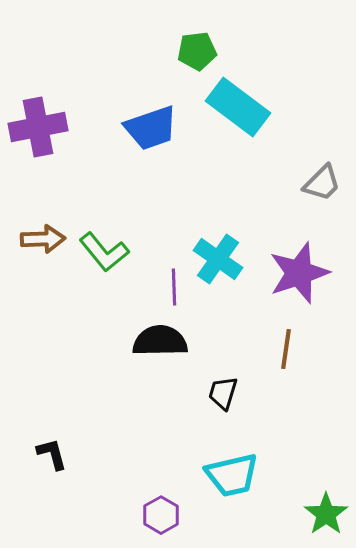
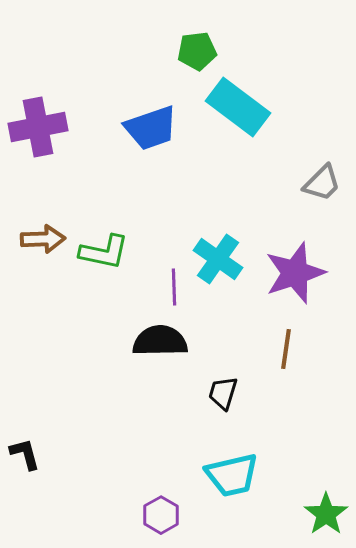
green L-shape: rotated 39 degrees counterclockwise
purple star: moved 4 px left
black L-shape: moved 27 px left
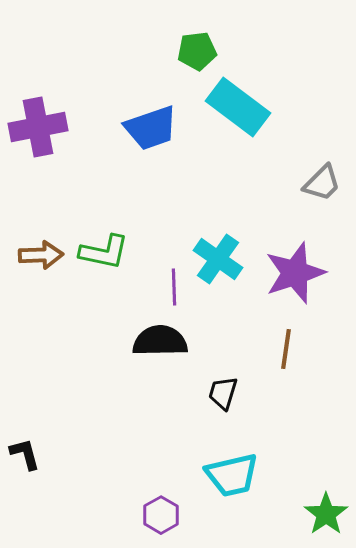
brown arrow: moved 2 px left, 16 px down
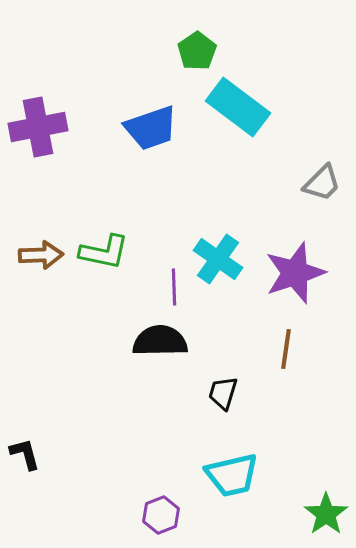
green pentagon: rotated 27 degrees counterclockwise
purple hexagon: rotated 9 degrees clockwise
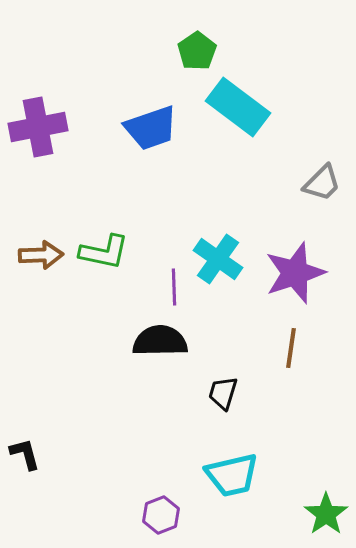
brown line: moved 5 px right, 1 px up
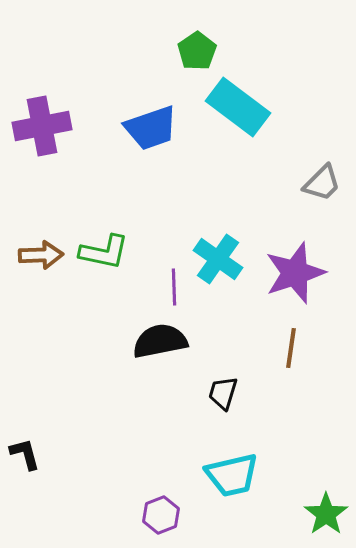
purple cross: moved 4 px right, 1 px up
black semicircle: rotated 10 degrees counterclockwise
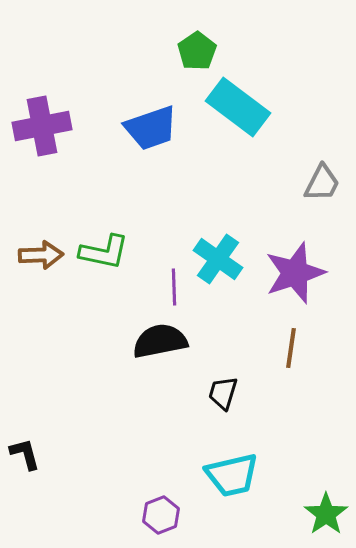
gray trapezoid: rotated 18 degrees counterclockwise
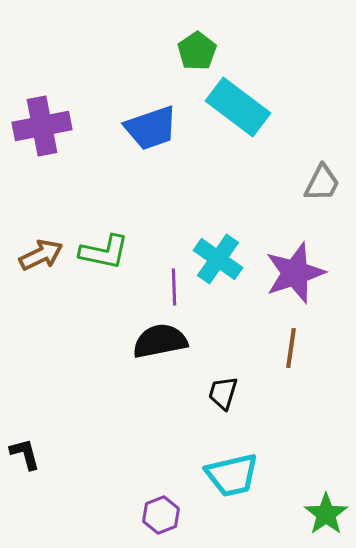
brown arrow: rotated 24 degrees counterclockwise
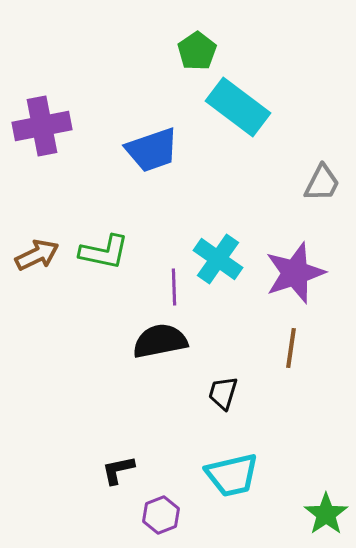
blue trapezoid: moved 1 px right, 22 px down
brown arrow: moved 4 px left
black L-shape: moved 93 px right, 16 px down; rotated 87 degrees counterclockwise
